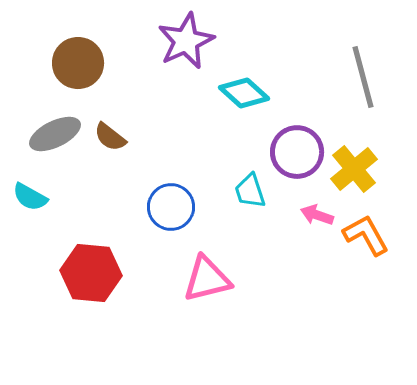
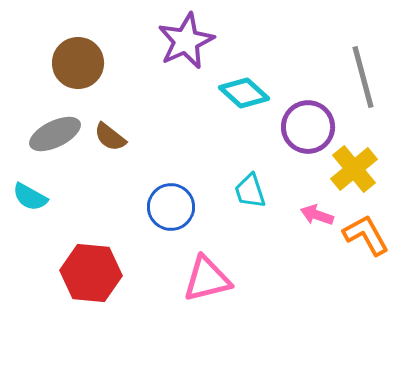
purple circle: moved 11 px right, 25 px up
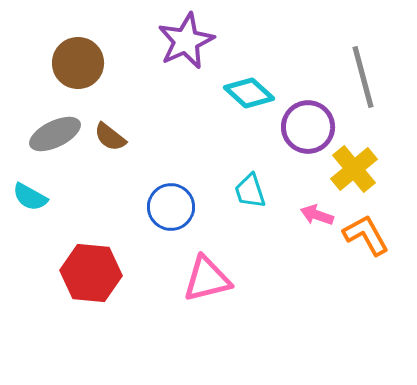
cyan diamond: moved 5 px right
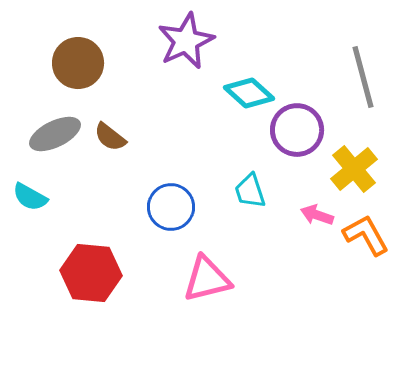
purple circle: moved 11 px left, 3 px down
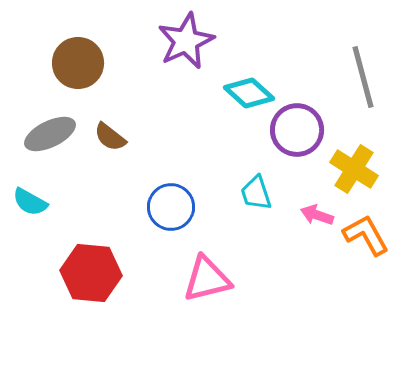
gray ellipse: moved 5 px left
yellow cross: rotated 18 degrees counterclockwise
cyan trapezoid: moved 6 px right, 2 px down
cyan semicircle: moved 5 px down
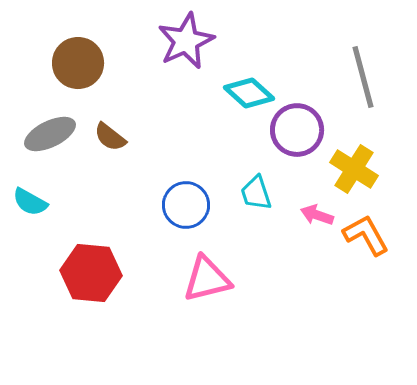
blue circle: moved 15 px right, 2 px up
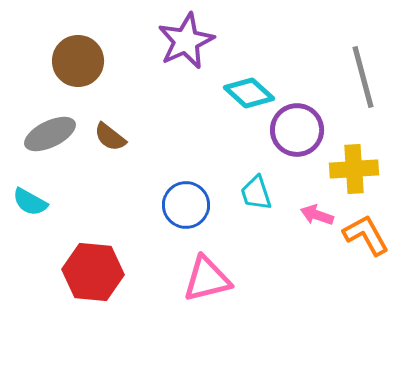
brown circle: moved 2 px up
yellow cross: rotated 36 degrees counterclockwise
red hexagon: moved 2 px right, 1 px up
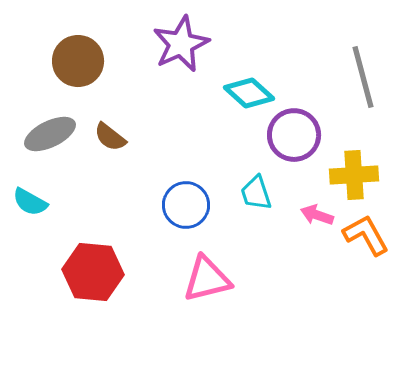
purple star: moved 5 px left, 3 px down
purple circle: moved 3 px left, 5 px down
yellow cross: moved 6 px down
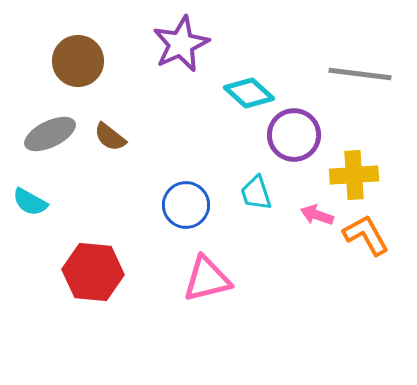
gray line: moved 3 px left, 3 px up; rotated 68 degrees counterclockwise
